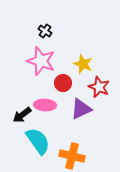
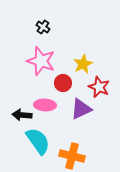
black cross: moved 2 px left, 4 px up
yellow star: rotated 24 degrees clockwise
black arrow: rotated 42 degrees clockwise
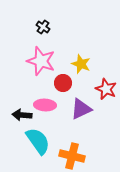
yellow star: moved 2 px left; rotated 24 degrees counterclockwise
red star: moved 7 px right, 2 px down
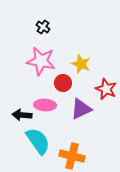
pink star: rotated 8 degrees counterclockwise
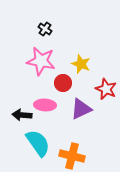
black cross: moved 2 px right, 2 px down
cyan semicircle: moved 2 px down
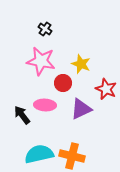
black arrow: rotated 48 degrees clockwise
cyan semicircle: moved 1 px right, 11 px down; rotated 68 degrees counterclockwise
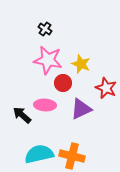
pink star: moved 7 px right, 1 px up
red star: moved 1 px up
black arrow: rotated 12 degrees counterclockwise
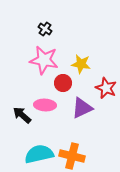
pink star: moved 4 px left
yellow star: rotated 12 degrees counterclockwise
purple triangle: moved 1 px right, 1 px up
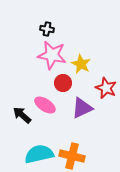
black cross: moved 2 px right; rotated 24 degrees counterclockwise
pink star: moved 8 px right, 5 px up
yellow star: rotated 18 degrees clockwise
pink ellipse: rotated 30 degrees clockwise
